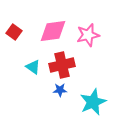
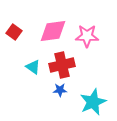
pink star: moved 1 px left, 1 px down; rotated 15 degrees clockwise
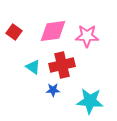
blue star: moved 7 px left
cyan star: moved 3 px left, 1 px up; rotated 28 degrees clockwise
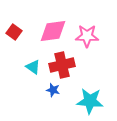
blue star: rotated 16 degrees clockwise
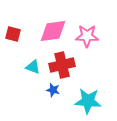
red square: moved 1 px left, 2 px down; rotated 21 degrees counterclockwise
cyan triangle: rotated 14 degrees counterclockwise
cyan star: moved 2 px left
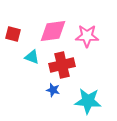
cyan triangle: moved 1 px left, 10 px up
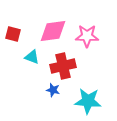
red cross: moved 1 px right, 1 px down
